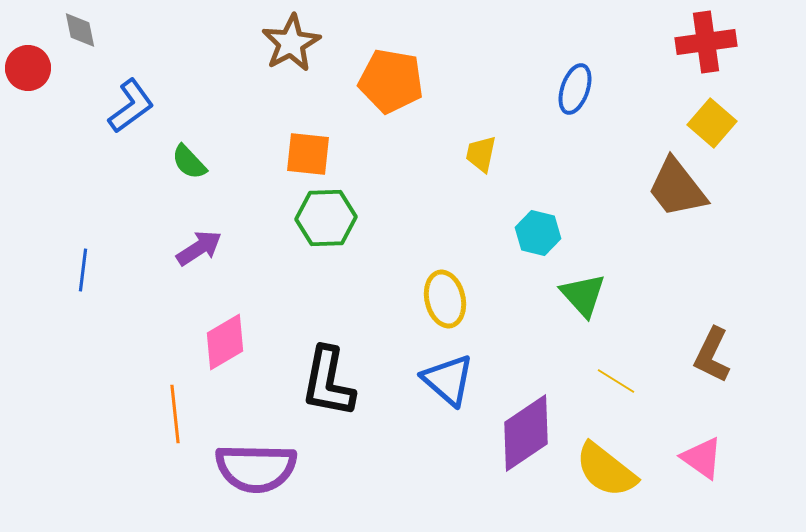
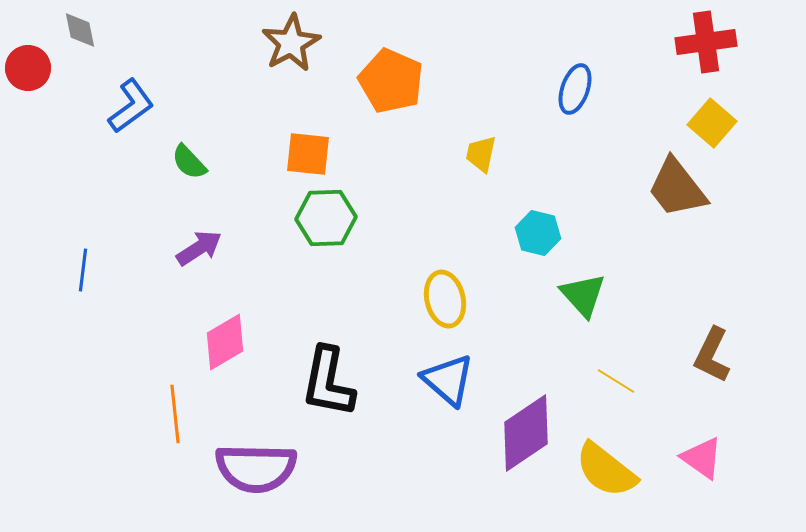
orange pentagon: rotated 14 degrees clockwise
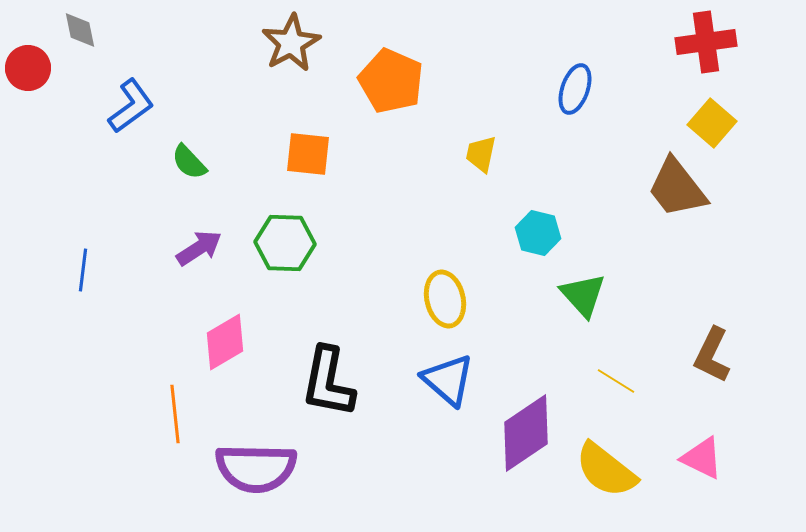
green hexagon: moved 41 px left, 25 px down; rotated 4 degrees clockwise
pink triangle: rotated 9 degrees counterclockwise
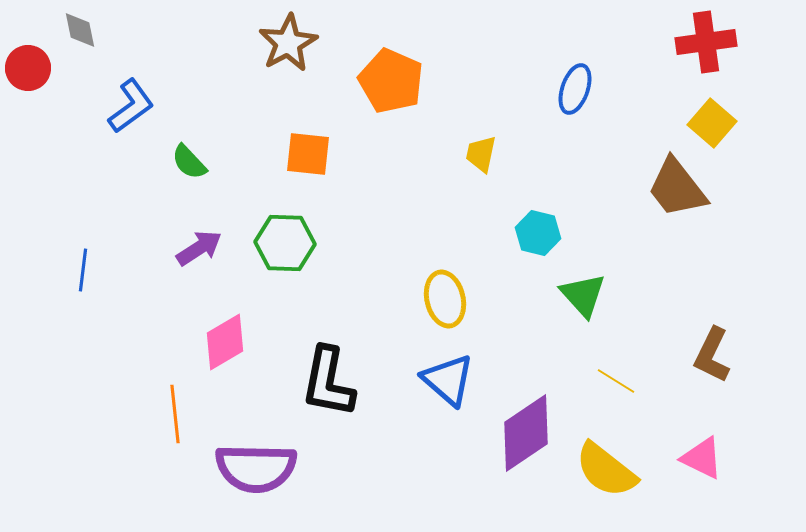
brown star: moved 3 px left
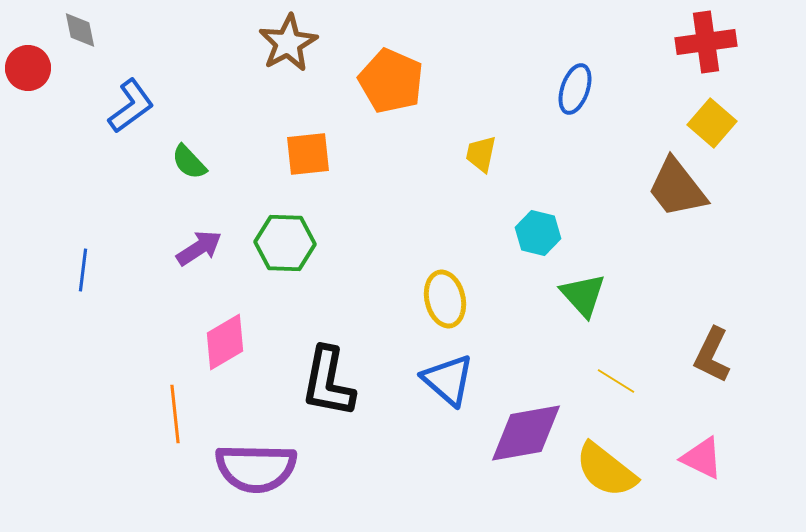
orange square: rotated 12 degrees counterclockwise
purple diamond: rotated 24 degrees clockwise
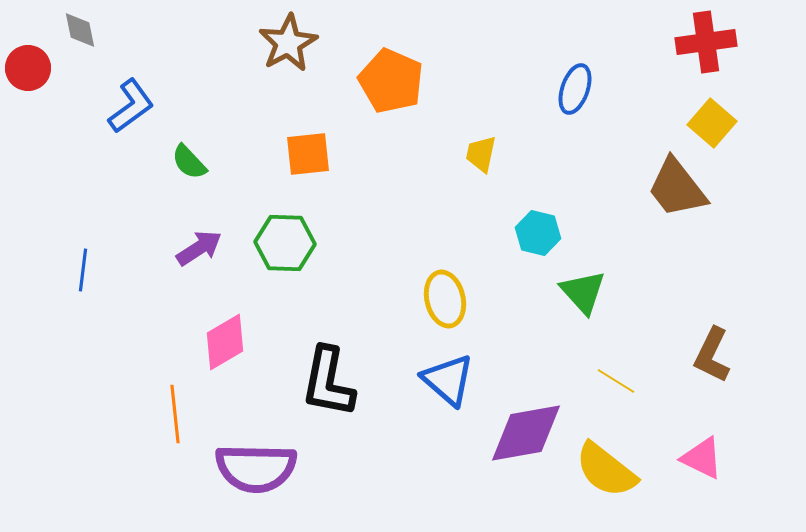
green triangle: moved 3 px up
